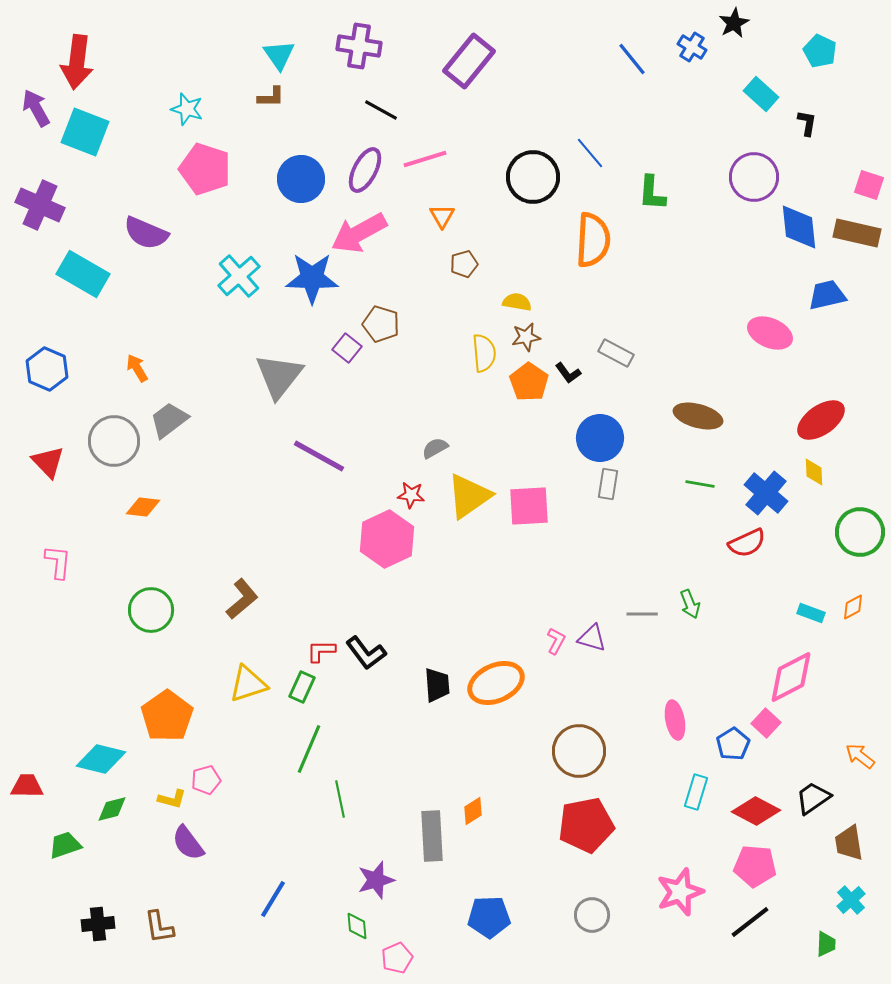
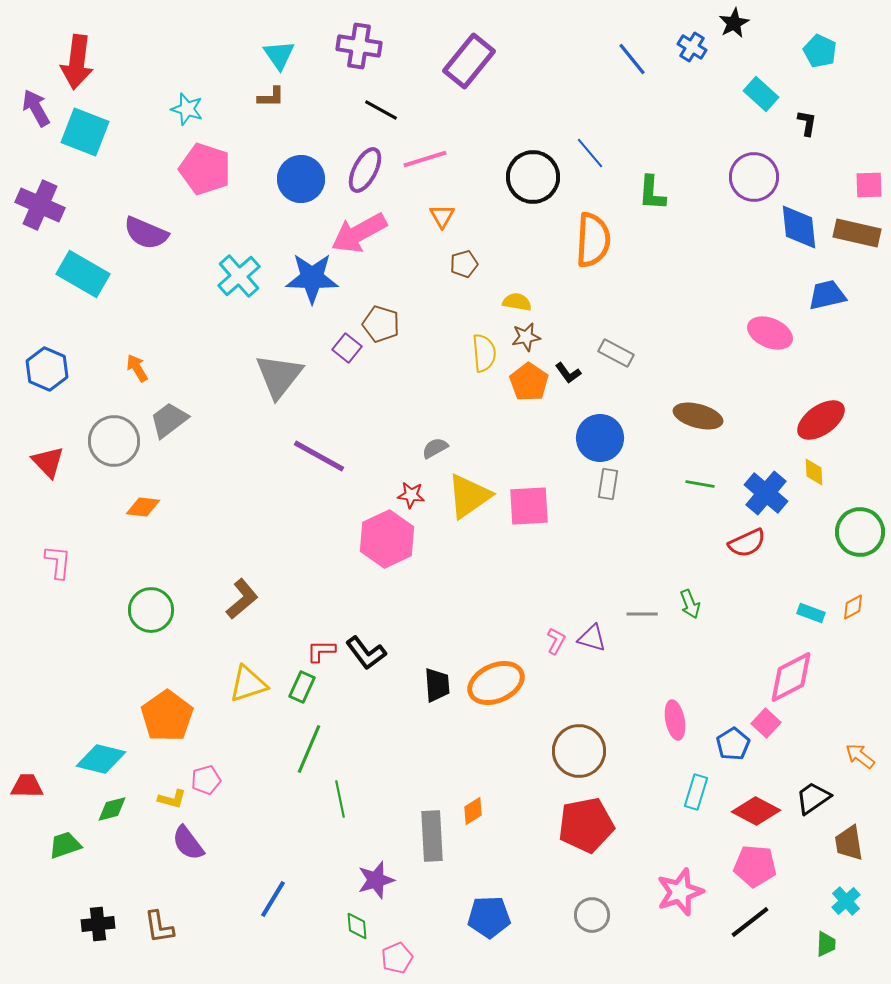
pink square at (869, 185): rotated 20 degrees counterclockwise
cyan cross at (851, 900): moved 5 px left, 1 px down
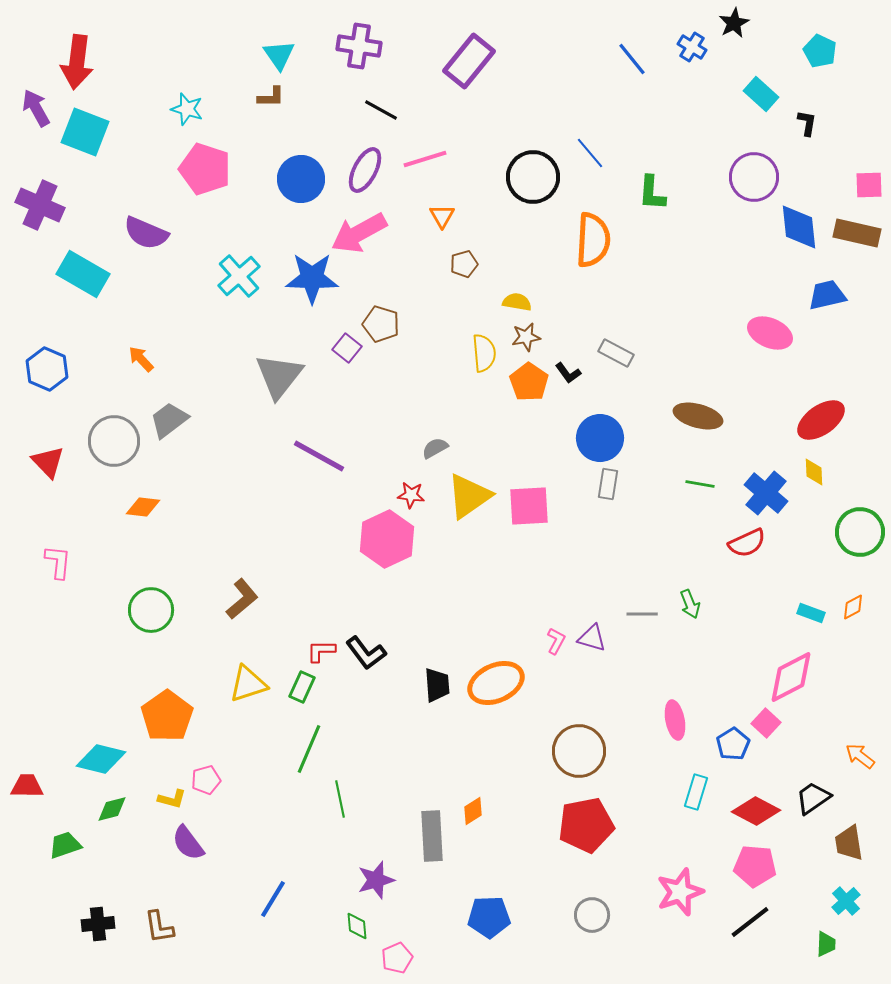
orange arrow at (137, 368): moved 4 px right, 9 px up; rotated 12 degrees counterclockwise
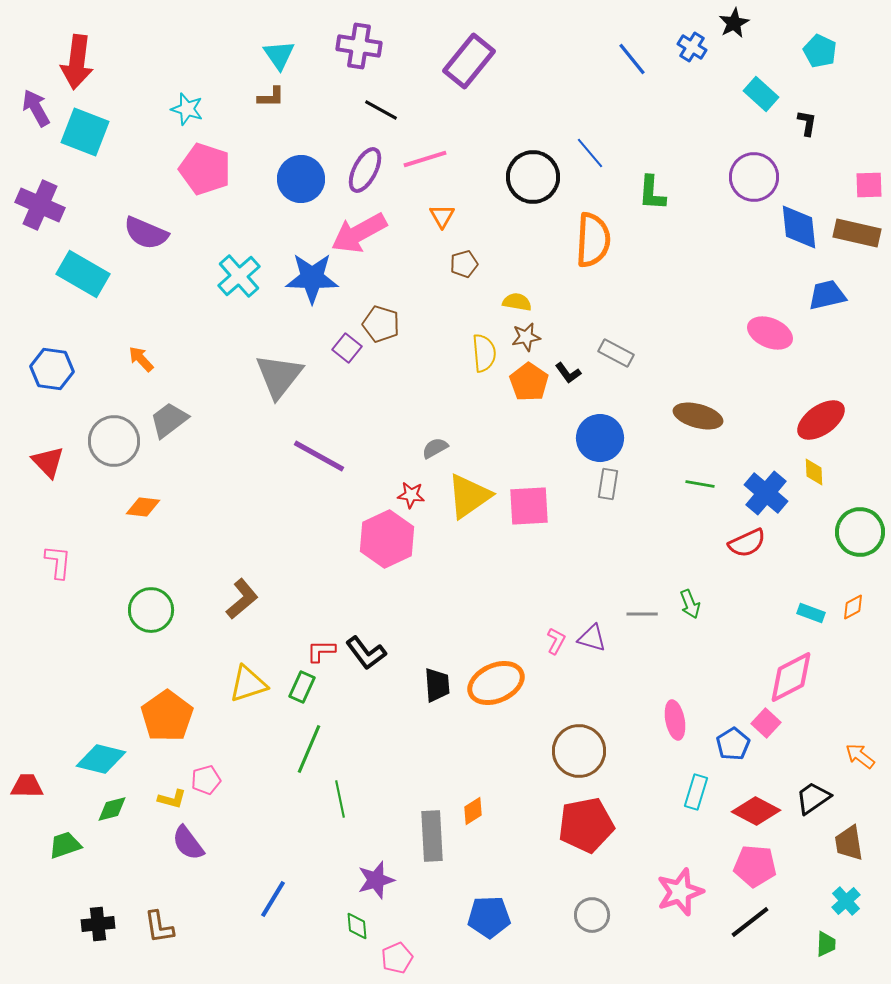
blue hexagon at (47, 369): moved 5 px right; rotated 15 degrees counterclockwise
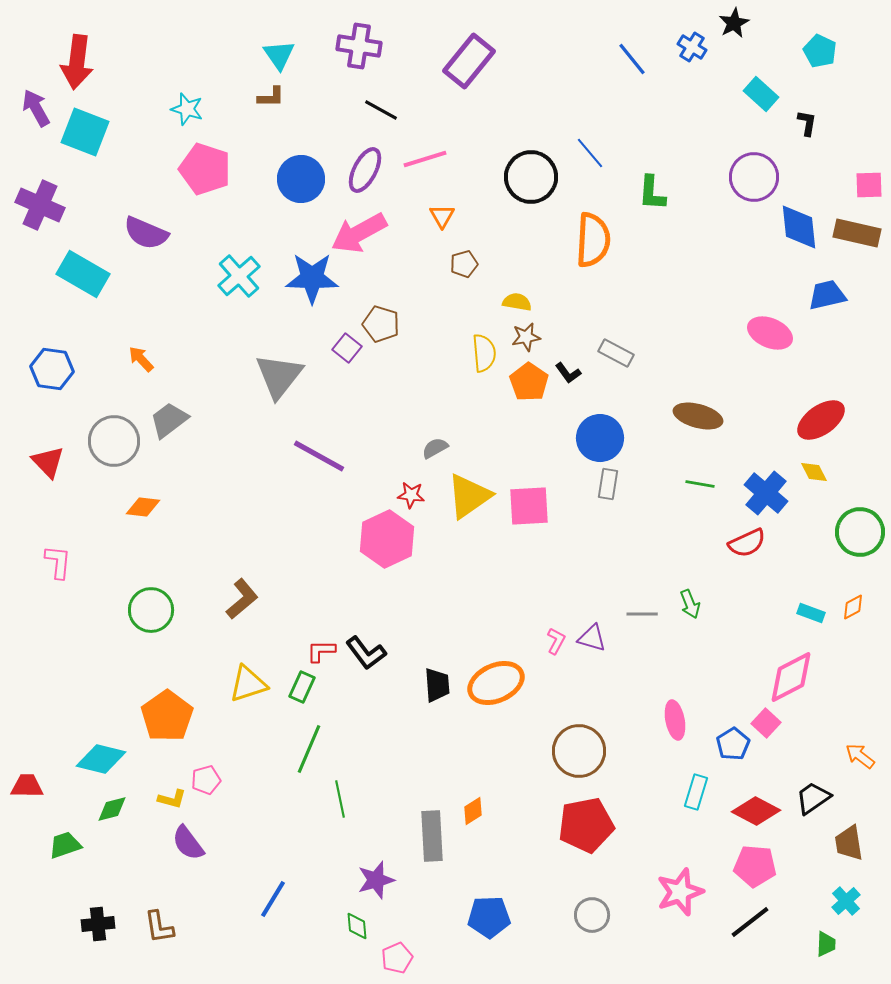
black circle at (533, 177): moved 2 px left
yellow diamond at (814, 472): rotated 24 degrees counterclockwise
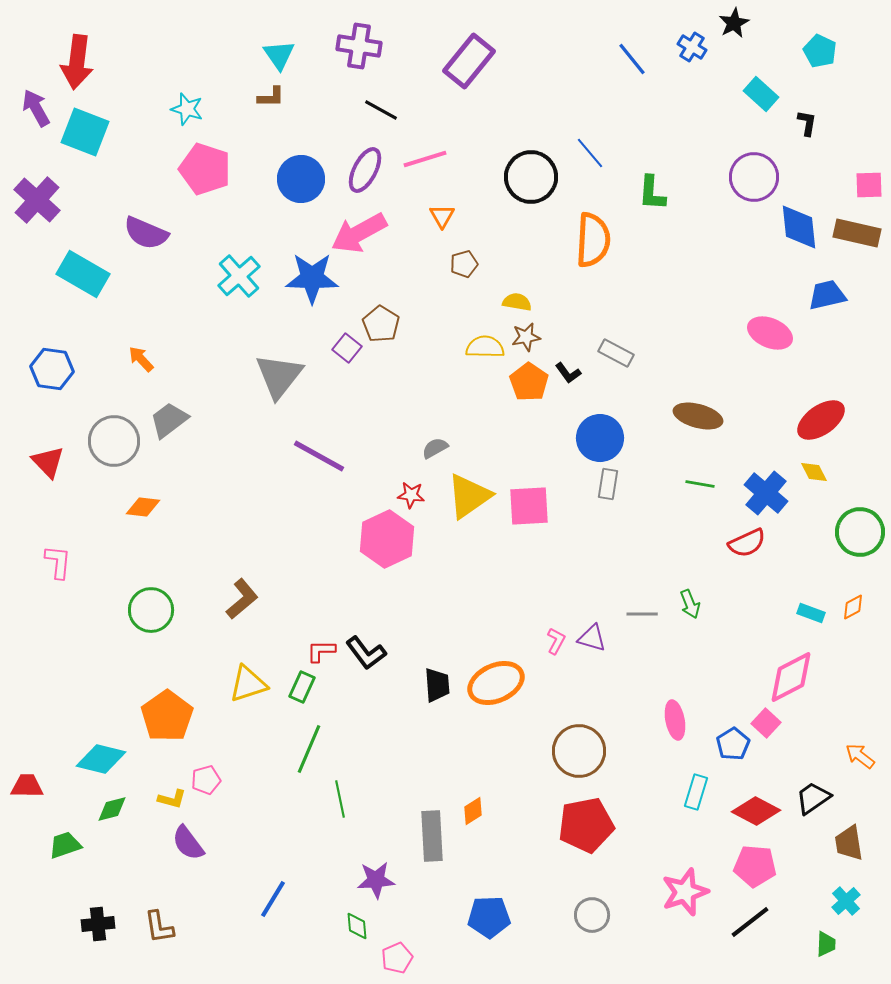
purple cross at (40, 205): moved 3 px left, 5 px up; rotated 18 degrees clockwise
brown pentagon at (381, 324): rotated 15 degrees clockwise
yellow semicircle at (484, 353): moved 1 px right, 6 px up; rotated 84 degrees counterclockwise
purple star at (376, 880): rotated 12 degrees clockwise
pink star at (680, 892): moved 5 px right
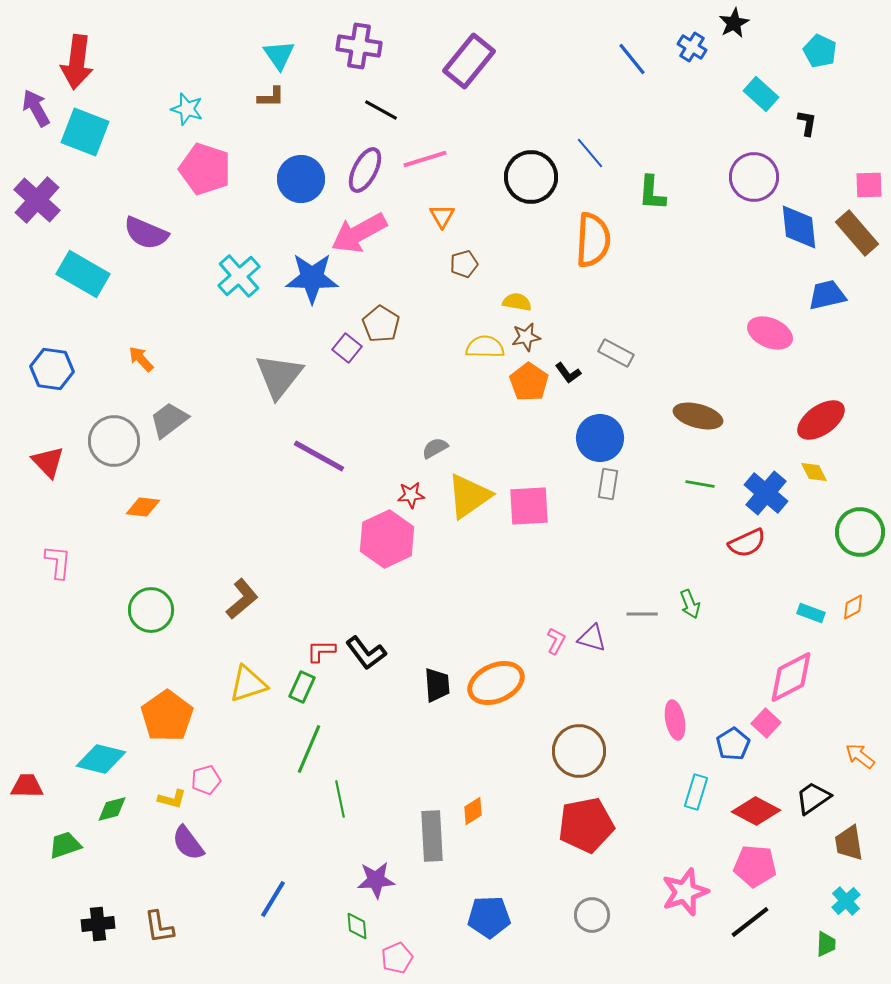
brown rectangle at (857, 233): rotated 36 degrees clockwise
red star at (411, 495): rotated 12 degrees counterclockwise
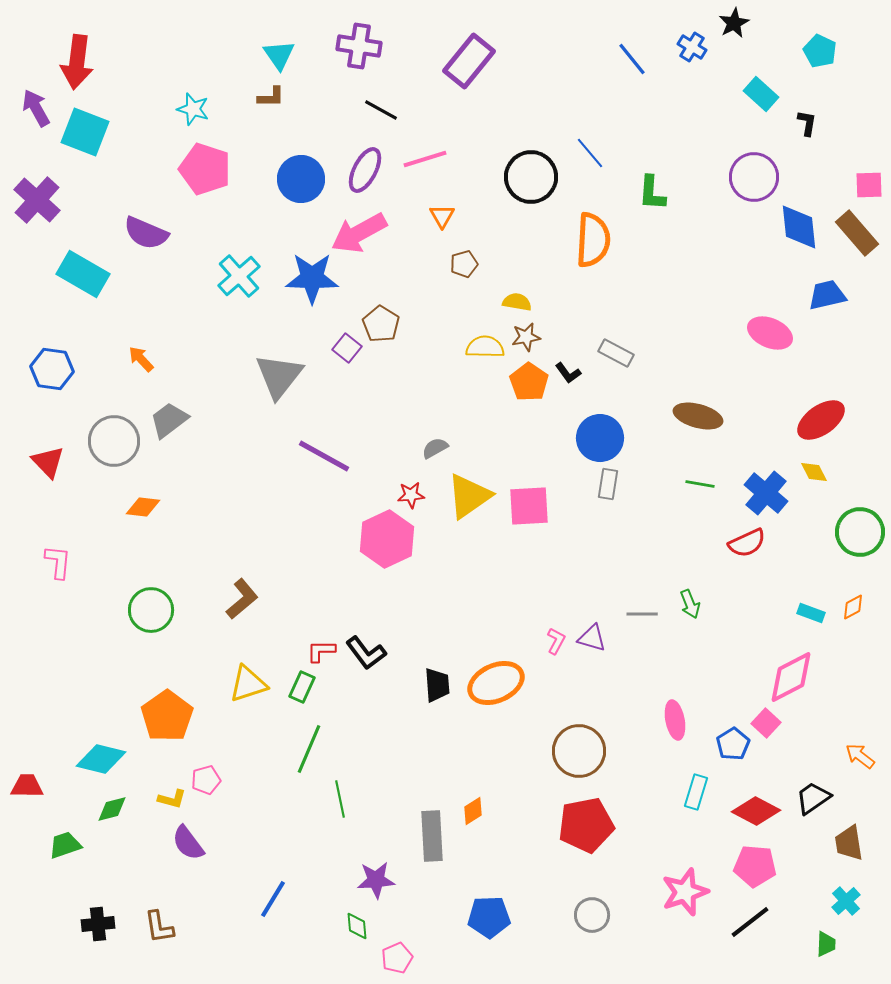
cyan star at (187, 109): moved 6 px right
purple line at (319, 456): moved 5 px right
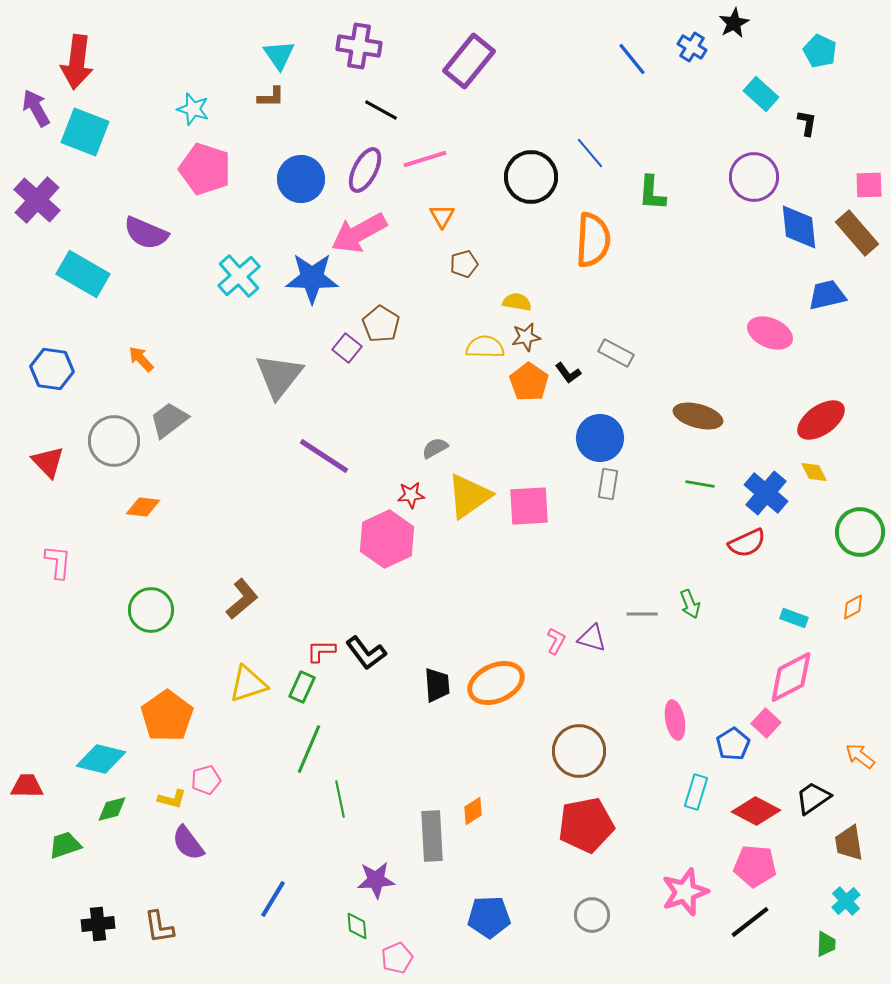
purple line at (324, 456): rotated 4 degrees clockwise
cyan rectangle at (811, 613): moved 17 px left, 5 px down
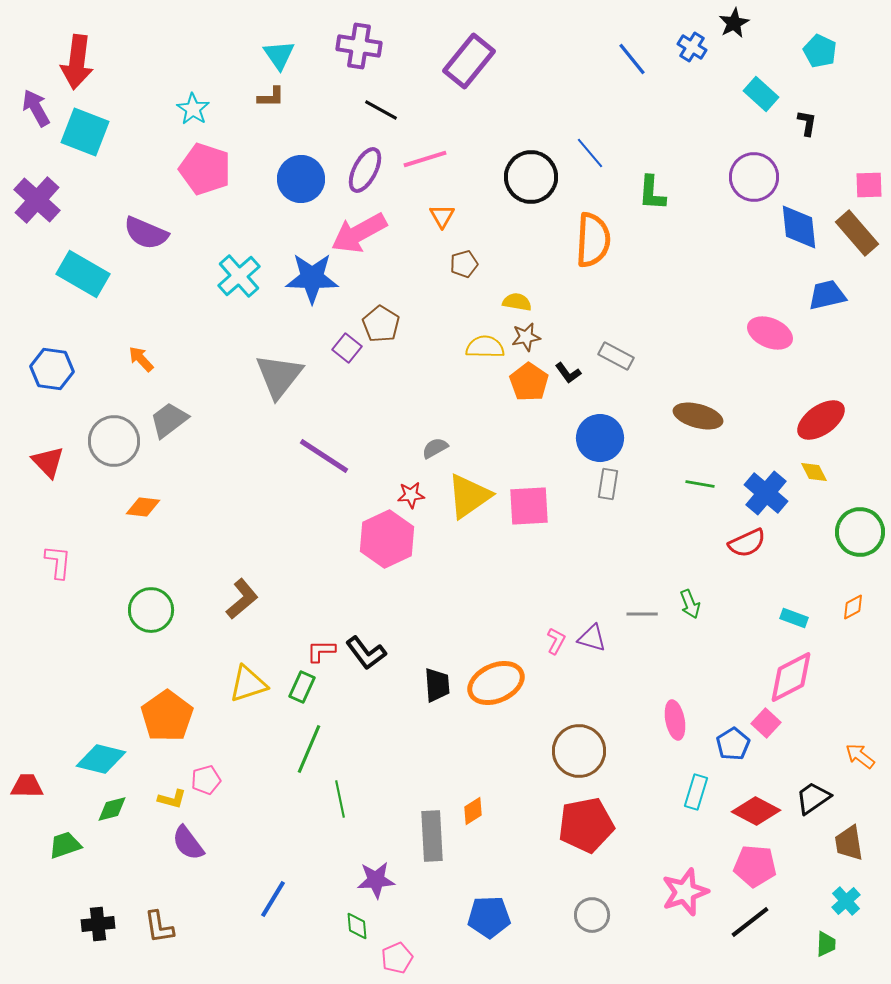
cyan star at (193, 109): rotated 16 degrees clockwise
gray rectangle at (616, 353): moved 3 px down
